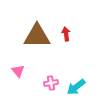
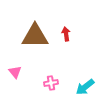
brown triangle: moved 2 px left
pink triangle: moved 3 px left, 1 px down
cyan arrow: moved 9 px right
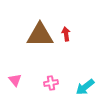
brown triangle: moved 5 px right, 1 px up
pink triangle: moved 8 px down
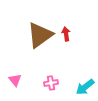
brown triangle: rotated 36 degrees counterclockwise
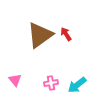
red arrow: rotated 24 degrees counterclockwise
cyan arrow: moved 8 px left, 2 px up
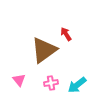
brown triangle: moved 4 px right, 15 px down
pink triangle: moved 4 px right
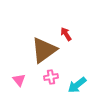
pink cross: moved 6 px up
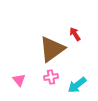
red arrow: moved 9 px right
brown triangle: moved 8 px right, 1 px up
